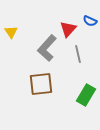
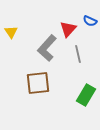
brown square: moved 3 px left, 1 px up
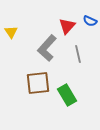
red triangle: moved 1 px left, 3 px up
green rectangle: moved 19 px left; rotated 60 degrees counterclockwise
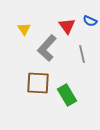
red triangle: rotated 18 degrees counterclockwise
yellow triangle: moved 13 px right, 3 px up
gray line: moved 4 px right
brown square: rotated 10 degrees clockwise
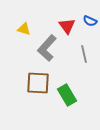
yellow triangle: rotated 40 degrees counterclockwise
gray line: moved 2 px right
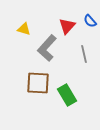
blue semicircle: rotated 24 degrees clockwise
red triangle: rotated 18 degrees clockwise
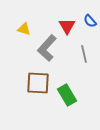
red triangle: rotated 12 degrees counterclockwise
